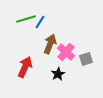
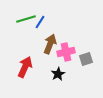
pink cross: rotated 36 degrees clockwise
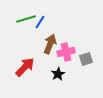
red arrow: rotated 20 degrees clockwise
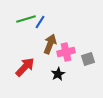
gray square: moved 2 px right
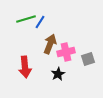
red arrow: rotated 130 degrees clockwise
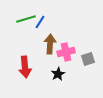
brown arrow: rotated 18 degrees counterclockwise
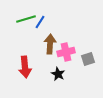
black star: rotated 16 degrees counterclockwise
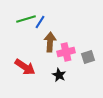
brown arrow: moved 2 px up
gray square: moved 2 px up
red arrow: rotated 50 degrees counterclockwise
black star: moved 1 px right, 1 px down
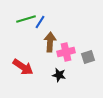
red arrow: moved 2 px left
black star: rotated 16 degrees counterclockwise
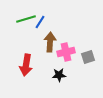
red arrow: moved 3 px right, 2 px up; rotated 65 degrees clockwise
black star: rotated 16 degrees counterclockwise
